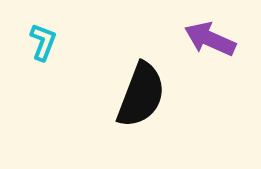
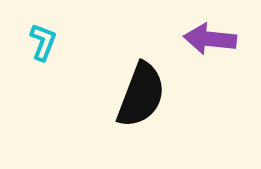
purple arrow: rotated 18 degrees counterclockwise
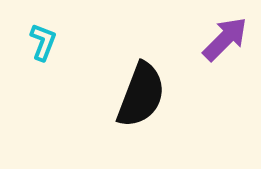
purple arrow: moved 15 px right; rotated 129 degrees clockwise
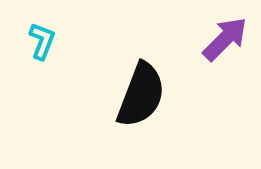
cyan L-shape: moved 1 px left, 1 px up
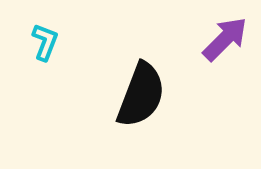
cyan L-shape: moved 3 px right, 1 px down
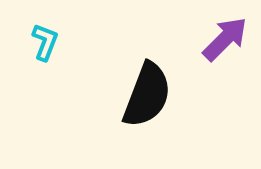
black semicircle: moved 6 px right
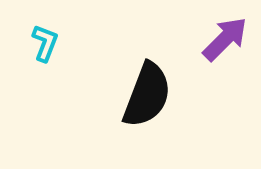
cyan L-shape: moved 1 px down
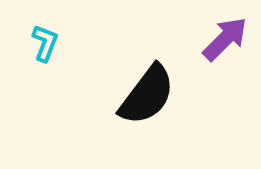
black semicircle: rotated 16 degrees clockwise
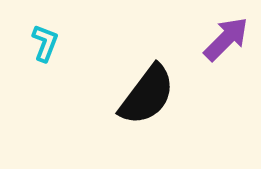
purple arrow: moved 1 px right
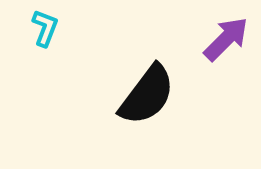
cyan L-shape: moved 15 px up
